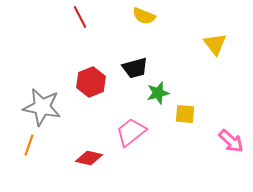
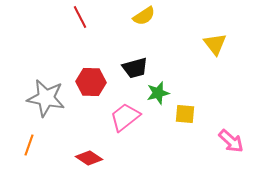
yellow semicircle: rotated 55 degrees counterclockwise
red hexagon: rotated 24 degrees clockwise
gray star: moved 4 px right, 9 px up
pink trapezoid: moved 6 px left, 15 px up
red diamond: rotated 20 degrees clockwise
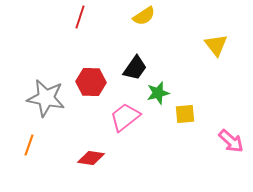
red line: rotated 45 degrees clockwise
yellow triangle: moved 1 px right, 1 px down
black trapezoid: rotated 40 degrees counterclockwise
yellow square: rotated 10 degrees counterclockwise
red diamond: moved 2 px right; rotated 24 degrees counterclockwise
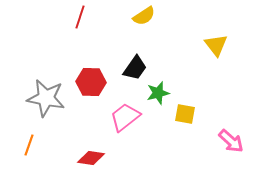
yellow square: rotated 15 degrees clockwise
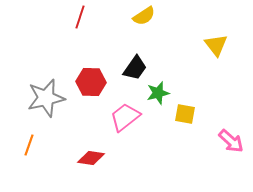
gray star: rotated 24 degrees counterclockwise
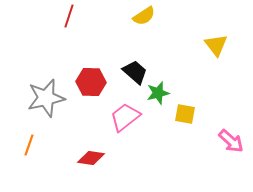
red line: moved 11 px left, 1 px up
black trapezoid: moved 4 px down; rotated 84 degrees counterclockwise
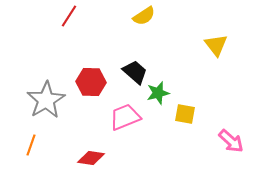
red line: rotated 15 degrees clockwise
gray star: moved 2 px down; rotated 18 degrees counterclockwise
pink trapezoid: rotated 16 degrees clockwise
orange line: moved 2 px right
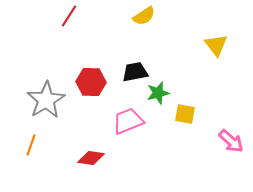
black trapezoid: rotated 52 degrees counterclockwise
pink trapezoid: moved 3 px right, 4 px down
